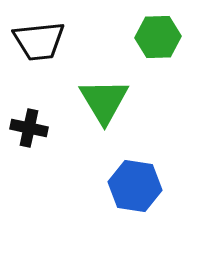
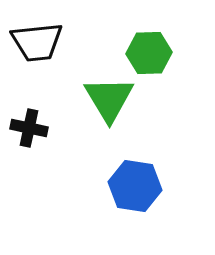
green hexagon: moved 9 px left, 16 px down
black trapezoid: moved 2 px left, 1 px down
green triangle: moved 5 px right, 2 px up
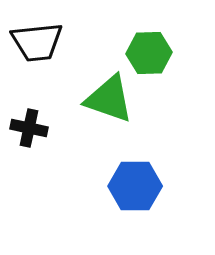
green triangle: rotated 40 degrees counterclockwise
blue hexagon: rotated 9 degrees counterclockwise
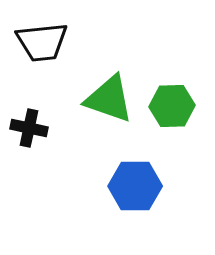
black trapezoid: moved 5 px right
green hexagon: moved 23 px right, 53 px down
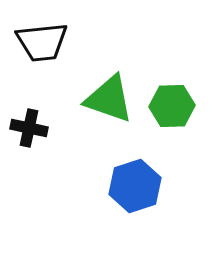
blue hexagon: rotated 18 degrees counterclockwise
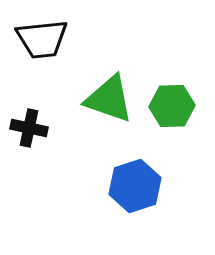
black trapezoid: moved 3 px up
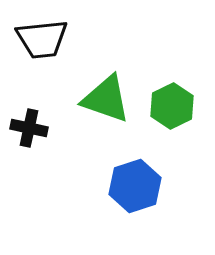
green triangle: moved 3 px left
green hexagon: rotated 24 degrees counterclockwise
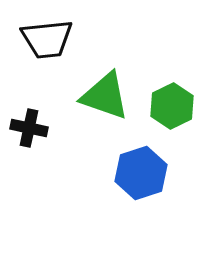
black trapezoid: moved 5 px right
green triangle: moved 1 px left, 3 px up
blue hexagon: moved 6 px right, 13 px up
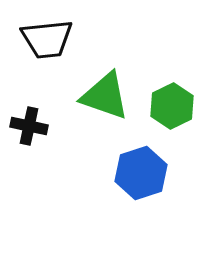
black cross: moved 2 px up
